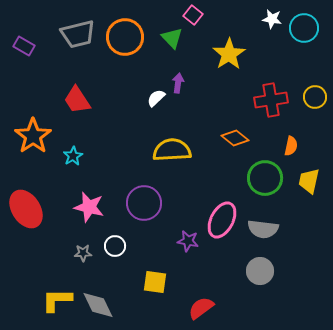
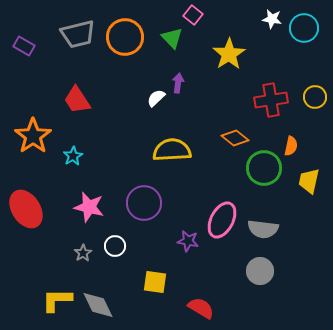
green circle: moved 1 px left, 10 px up
gray star: rotated 30 degrees counterclockwise
red semicircle: rotated 68 degrees clockwise
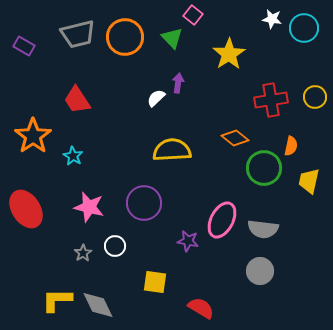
cyan star: rotated 12 degrees counterclockwise
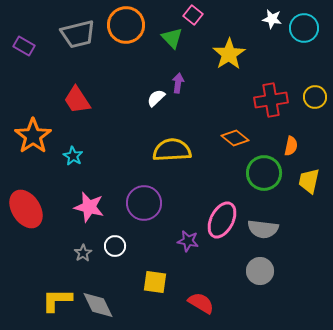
orange circle: moved 1 px right, 12 px up
green circle: moved 5 px down
red semicircle: moved 5 px up
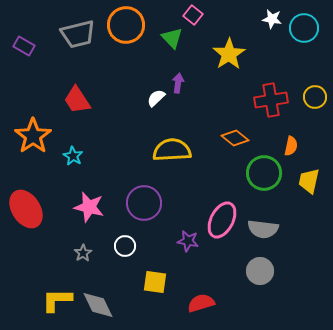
white circle: moved 10 px right
red semicircle: rotated 48 degrees counterclockwise
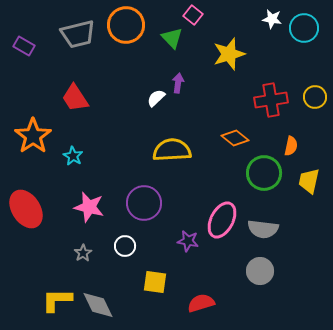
yellow star: rotated 16 degrees clockwise
red trapezoid: moved 2 px left, 2 px up
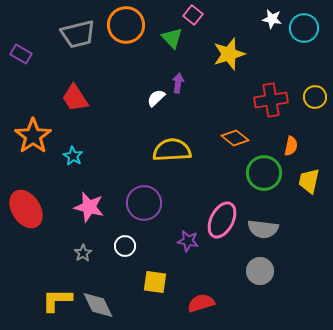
purple rectangle: moved 3 px left, 8 px down
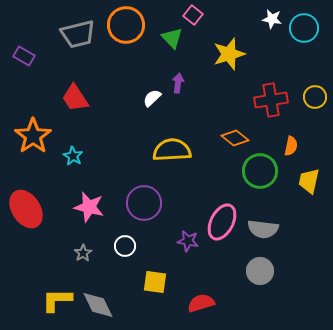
purple rectangle: moved 3 px right, 2 px down
white semicircle: moved 4 px left
green circle: moved 4 px left, 2 px up
pink ellipse: moved 2 px down
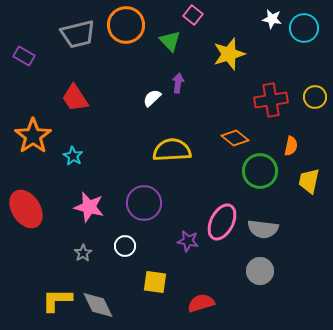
green triangle: moved 2 px left, 3 px down
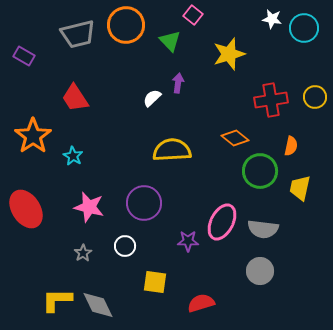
yellow trapezoid: moved 9 px left, 7 px down
purple star: rotated 10 degrees counterclockwise
